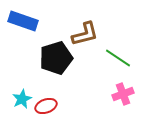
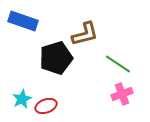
green line: moved 6 px down
pink cross: moved 1 px left
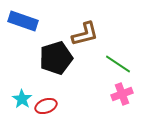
cyan star: rotated 12 degrees counterclockwise
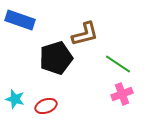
blue rectangle: moved 3 px left, 1 px up
cyan star: moved 7 px left; rotated 18 degrees counterclockwise
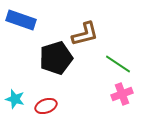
blue rectangle: moved 1 px right
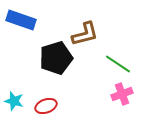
cyan star: moved 1 px left, 2 px down
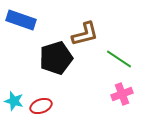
green line: moved 1 px right, 5 px up
red ellipse: moved 5 px left
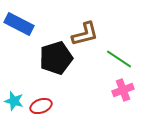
blue rectangle: moved 2 px left, 4 px down; rotated 8 degrees clockwise
pink cross: moved 1 px right, 4 px up
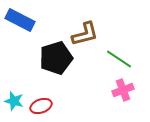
blue rectangle: moved 1 px right, 4 px up
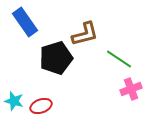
blue rectangle: moved 5 px right, 2 px down; rotated 28 degrees clockwise
pink cross: moved 8 px right, 1 px up
